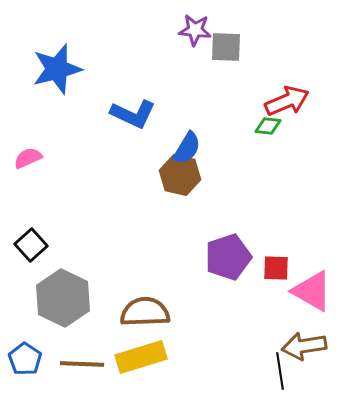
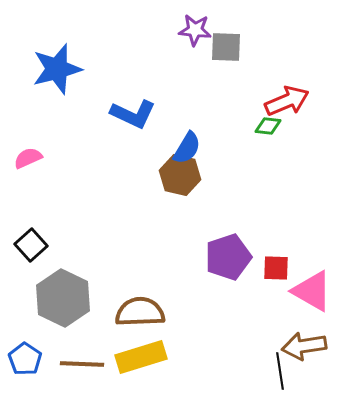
brown semicircle: moved 5 px left
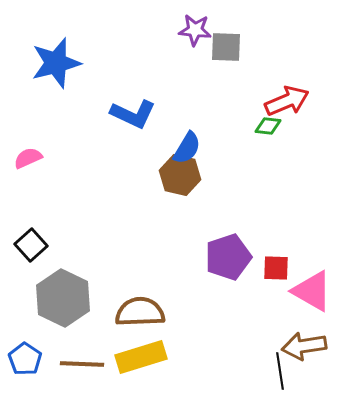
blue star: moved 1 px left, 6 px up
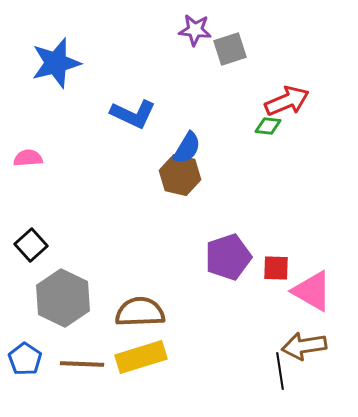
gray square: moved 4 px right, 2 px down; rotated 20 degrees counterclockwise
pink semicircle: rotated 20 degrees clockwise
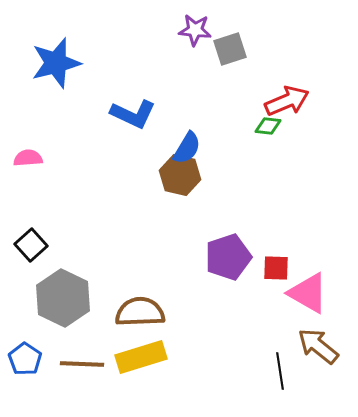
pink triangle: moved 4 px left, 2 px down
brown arrow: moved 14 px right; rotated 48 degrees clockwise
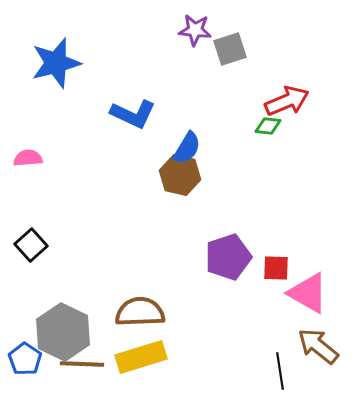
gray hexagon: moved 34 px down
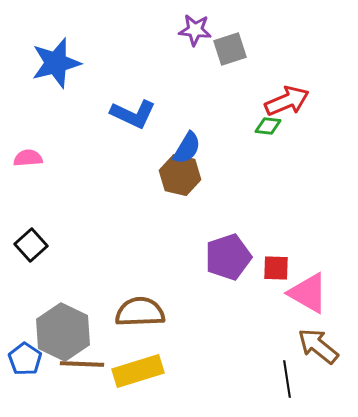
yellow rectangle: moved 3 px left, 14 px down
black line: moved 7 px right, 8 px down
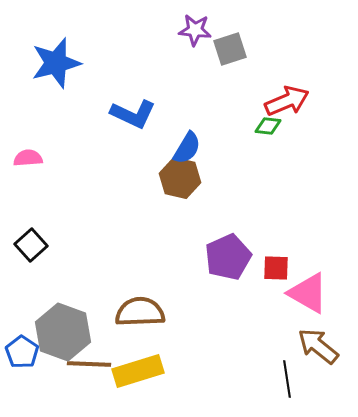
brown hexagon: moved 3 px down
purple pentagon: rotated 6 degrees counterclockwise
gray hexagon: rotated 6 degrees counterclockwise
blue pentagon: moved 3 px left, 7 px up
brown line: moved 7 px right
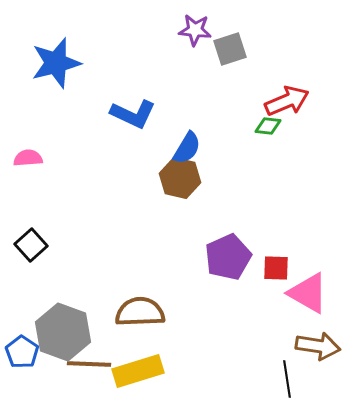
brown arrow: rotated 150 degrees clockwise
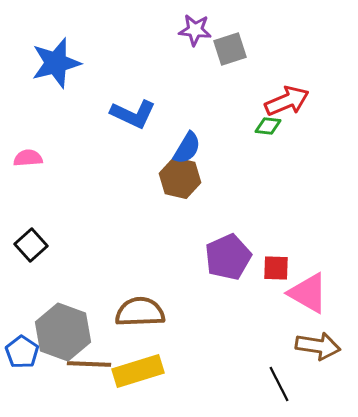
black line: moved 8 px left, 5 px down; rotated 18 degrees counterclockwise
